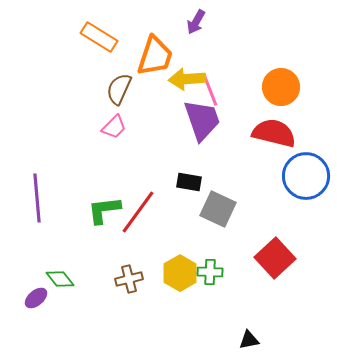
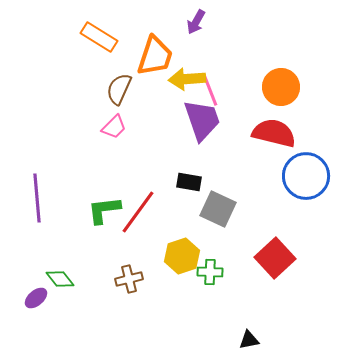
yellow hexagon: moved 2 px right, 17 px up; rotated 12 degrees clockwise
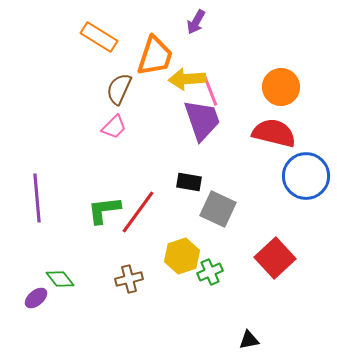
green cross: rotated 25 degrees counterclockwise
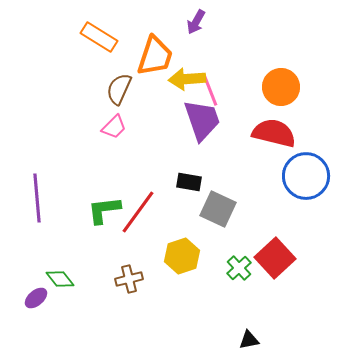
green cross: moved 29 px right, 4 px up; rotated 20 degrees counterclockwise
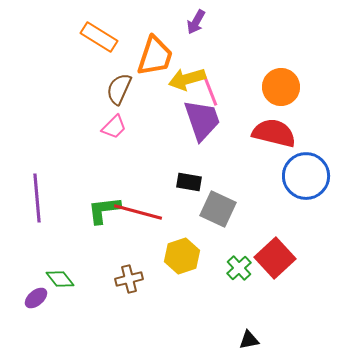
yellow arrow: rotated 12 degrees counterclockwise
red line: rotated 69 degrees clockwise
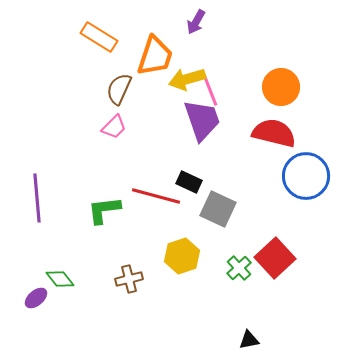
black rectangle: rotated 15 degrees clockwise
red line: moved 18 px right, 16 px up
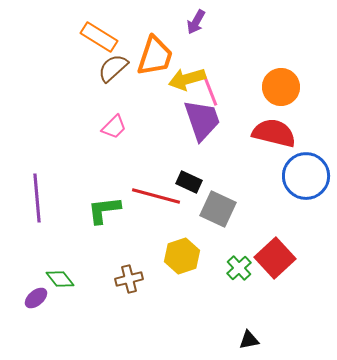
brown semicircle: moved 6 px left, 21 px up; rotated 24 degrees clockwise
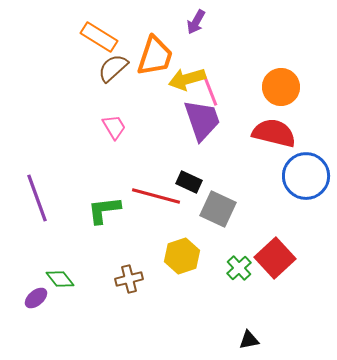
pink trapezoid: rotated 76 degrees counterclockwise
purple line: rotated 15 degrees counterclockwise
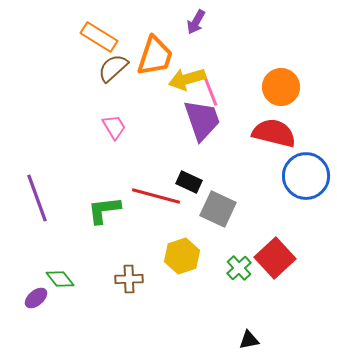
brown cross: rotated 12 degrees clockwise
